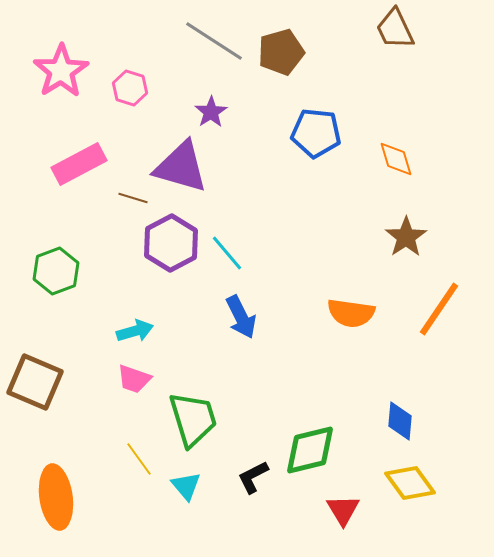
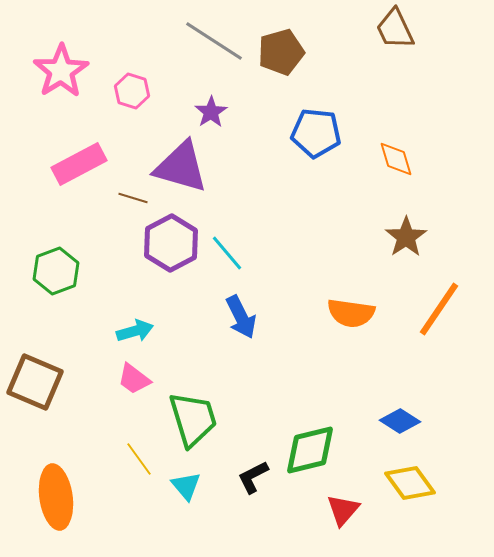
pink hexagon: moved 2 px right, 3 px down
pink trapezoid: rotated 18 degrees clockwise
blue diamond: rotated 63 degrees counterclockwise
red triangle: rotated 12 degrees clockwise
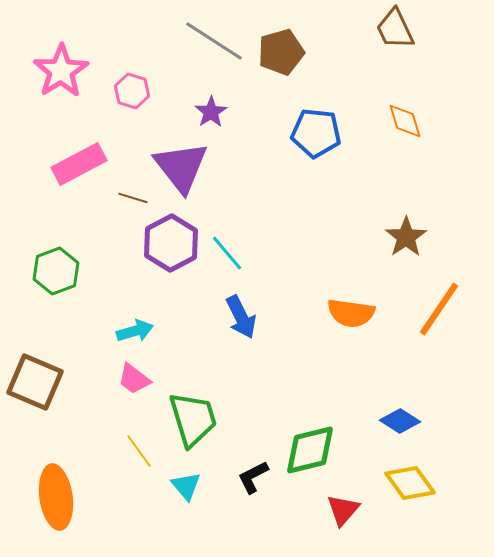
orange diamond: moved 9 px right, 38 px up
purple triangle: rotated 36 degrees clockwise
yellow line: moved 8 px up
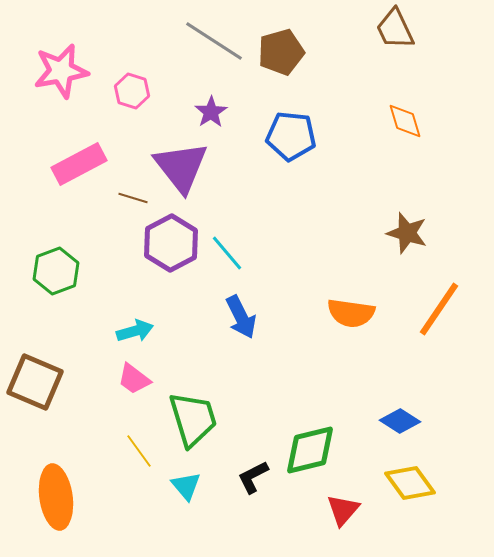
pink star: rotated 22 degrees clockwise
blue pentagon: moved 25 px left, 3 px down
brown star: moved 1 px right, 4 px up; rotated 21 degrees counterclockwise
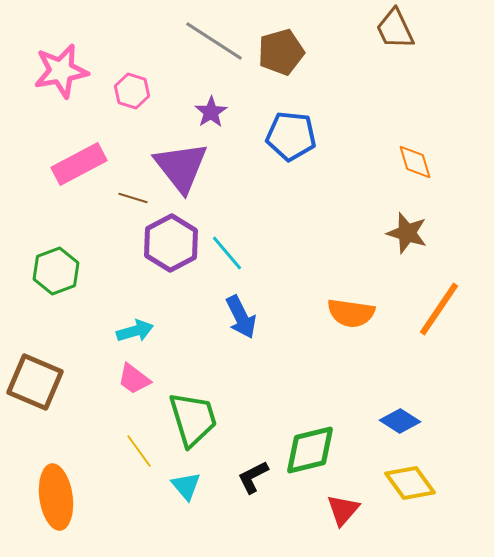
orange diamond: moved 10 px right, 41 px down
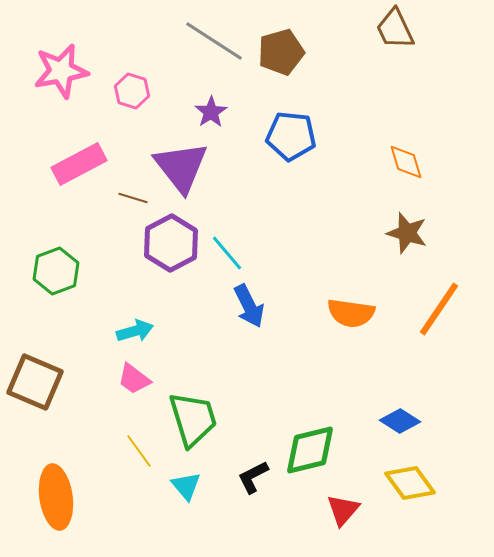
orange diamond: moved 9 px left
blue arrow: moved 8 px right, 11 px up
